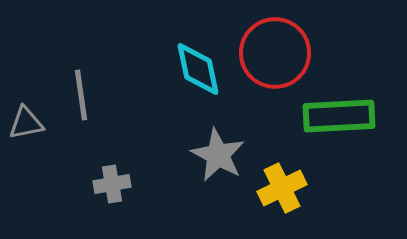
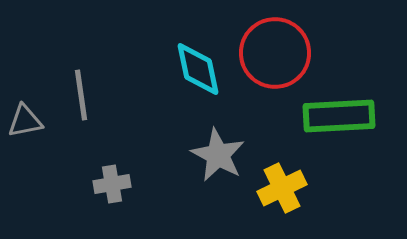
gray triangle: moved 1 px left, 2 px up
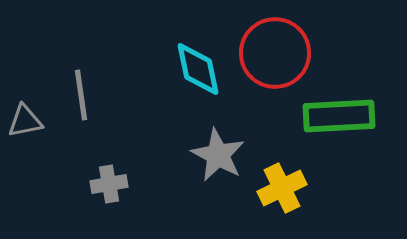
gray cross: moved 3 px left
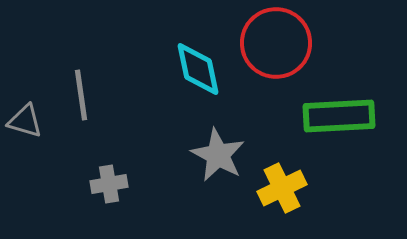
red circle: moved 1 px right, 10 px up
gray triangle: rotated 27 degrees clockwise
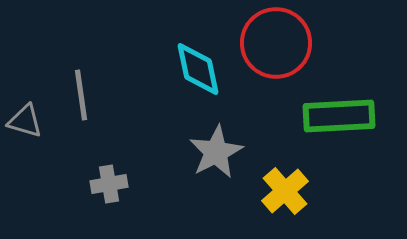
gray star: moved 2 px left, 3 px up; rotated 16 degrees clockwise
yellow cross: moved 3 px right, 3 px down; rotated 15 degrees counterclockwise
